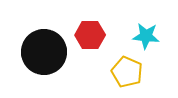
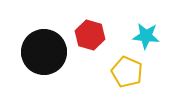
red hexagon: rotated 16 degrees clockwise
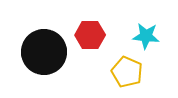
red hexagon: rotated 16 degrees counterclockwise
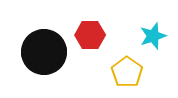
cyan star: moved 7 px right; rotated 24 degrees counterclockwise
yellow pentagon: rotated 12 degrees clockwise
